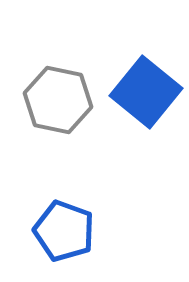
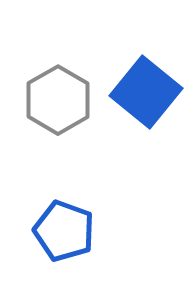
gray hexagon: rotated 18 degrees clockwise
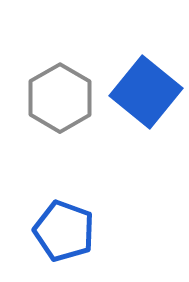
gray hexagon: moved 2 px right, 2 px up
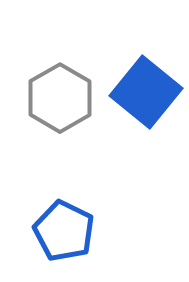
blue pentagon: rotated 6 degrees clockwise
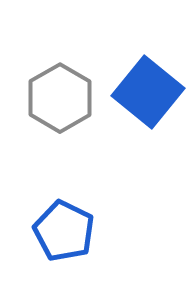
blue square: moved 2 px right
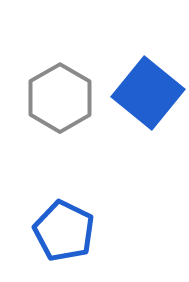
blue square: moved 1 px down
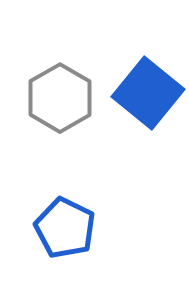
blue pentagon: moved 1 px right, 3 px up
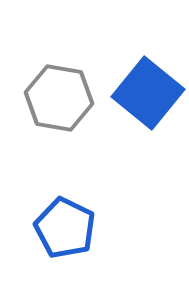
gray hexagon: moved 1 px left; rotated 20 degrees counterclockwise
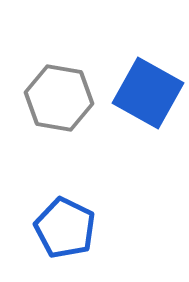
blue square: rotated 10 degrees counterclockwise
